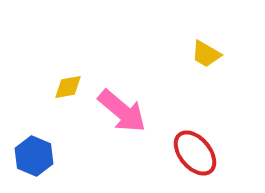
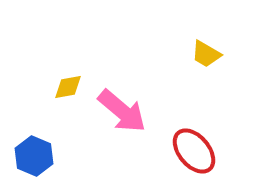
red ellipse: moved 1 px left, 2 px up
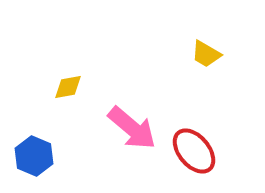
pink arrow: moved 10 px right, 17 px down
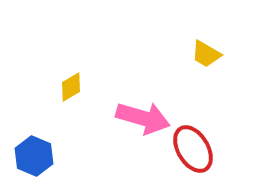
yellow diamond: moved 3 px right; rotated 20 degrees counterclockwise
pink arrow: moved 11 px right, 10 px up; rotated 24 degrees counterclockwise
red ellipse: moved 1 px left, 2 px up; rotated 9 degrees clockwise
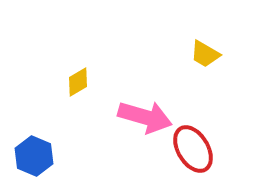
yellow trapezoid: moved 1 px left
yellow diamond: moved 7 px right, 5 px up
pink arrow: moved 2 px right, 1 px up
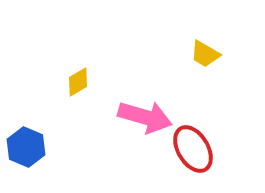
blue hexagon: moved 8 px left, 9 px up
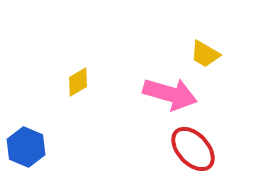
pink arrow: moved 25 px right, 23 px up
red ellipse: rotated 12 degrees counterclockwise
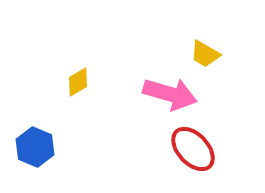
blue hexagon: moved 9 px right
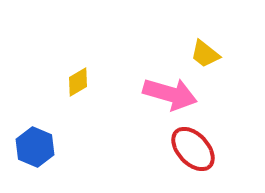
yellow trapezoid: rotated 8 degrees clockwise
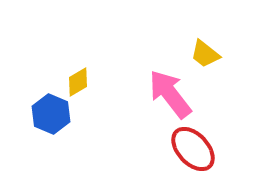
pink arrow: rotated 144 degrees counterclockwise
blue hexagon: moved 16 px right, 33 px up
